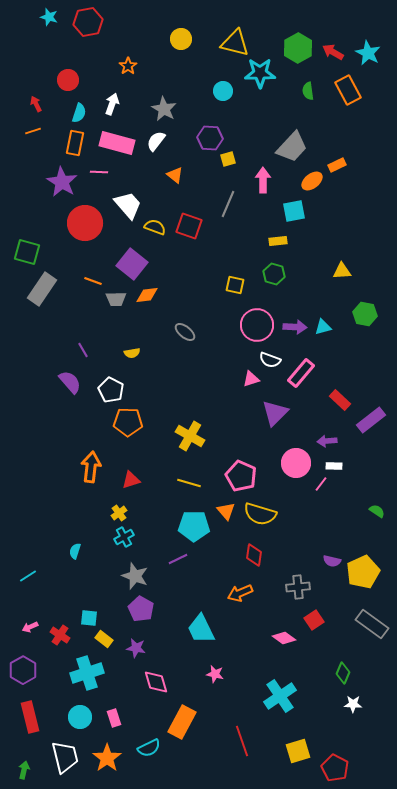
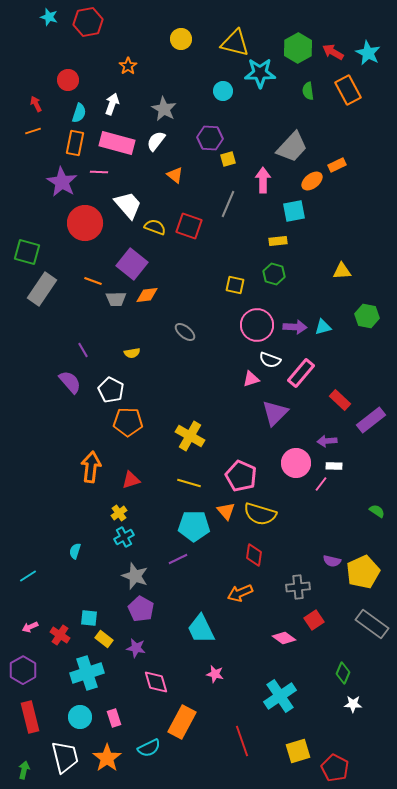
green hexagon at (365, 314): moved 2 px right, 2 px down
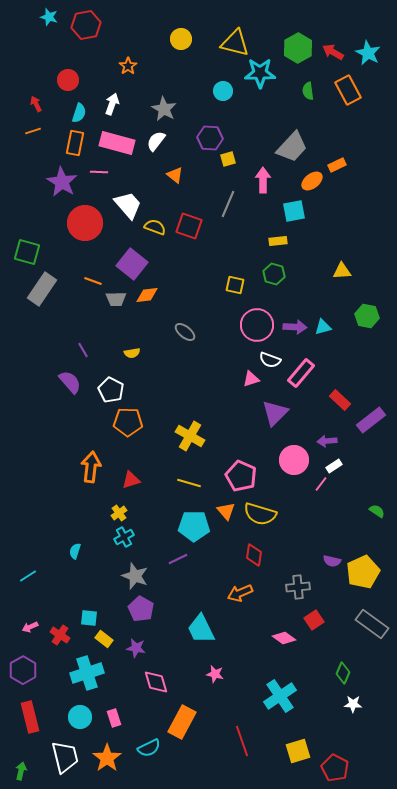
red hexagon at (88, 22): moved 2 px left, 3 px down
pink circle at (296, 463): moved 2 px left, 3 px up
white rectangle at (334, 466): rotated 35 degrees counterclockwise
green arrow at (24, 770): moved 3 px left, 1 px down
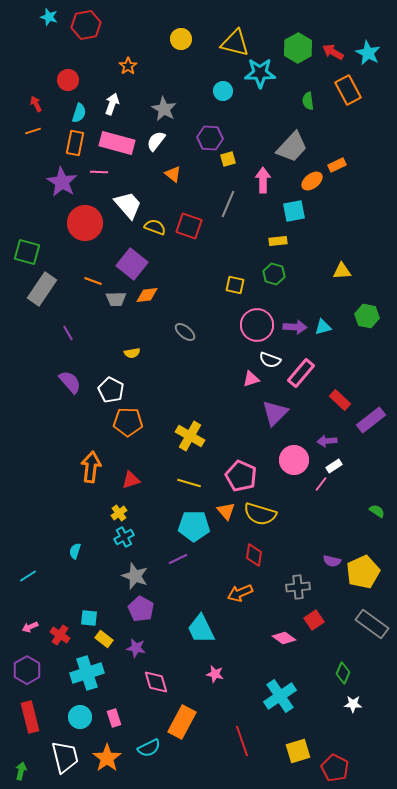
green semicircle at (308, 91): moved 10 px down
orange triangle at (175, 175): moved 2 px left, 1 px up
purple line at (83, 350): moved 15 px left, 17 px up
purple hexagon at (23, 670): moved 4 px right
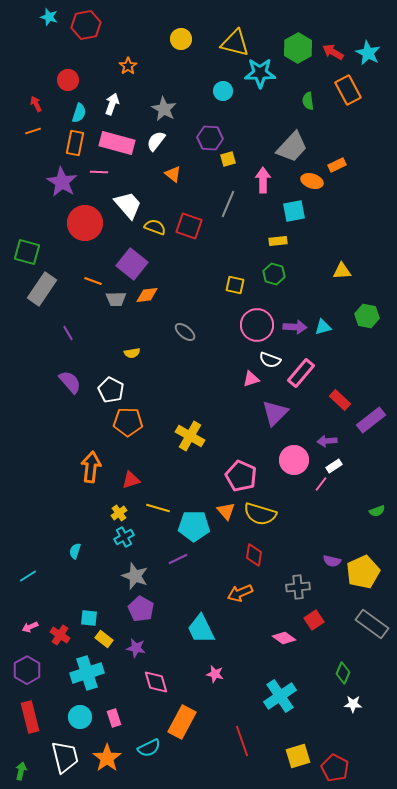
orange ellipse at (312, 181): rotated 55 degrees clockwise
yellow line at (189, 483): moved 31 px left, 25 px down
green semicircle at (377, 511): rotated 126 degrees clockwise
yellow square at (298, 751): moved 5 px down
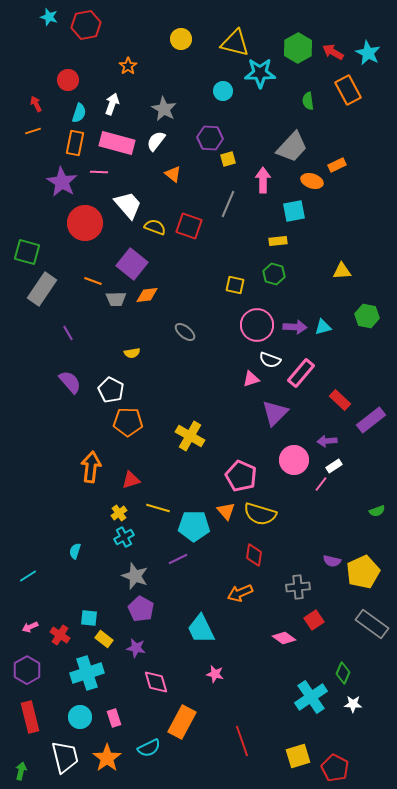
cyan cross at (280, 696): moved 31 px right, 1 px down
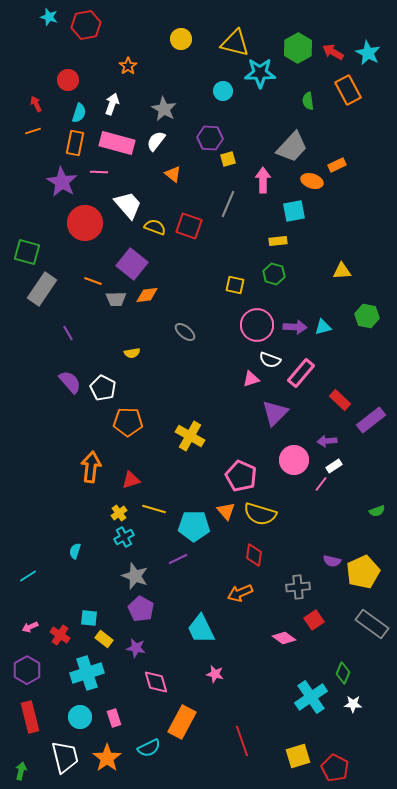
white pentagon at (111, 390): moved 8 px left, 2 px up
yellow line at (158, 508): moved 4 px left, 1 px down
